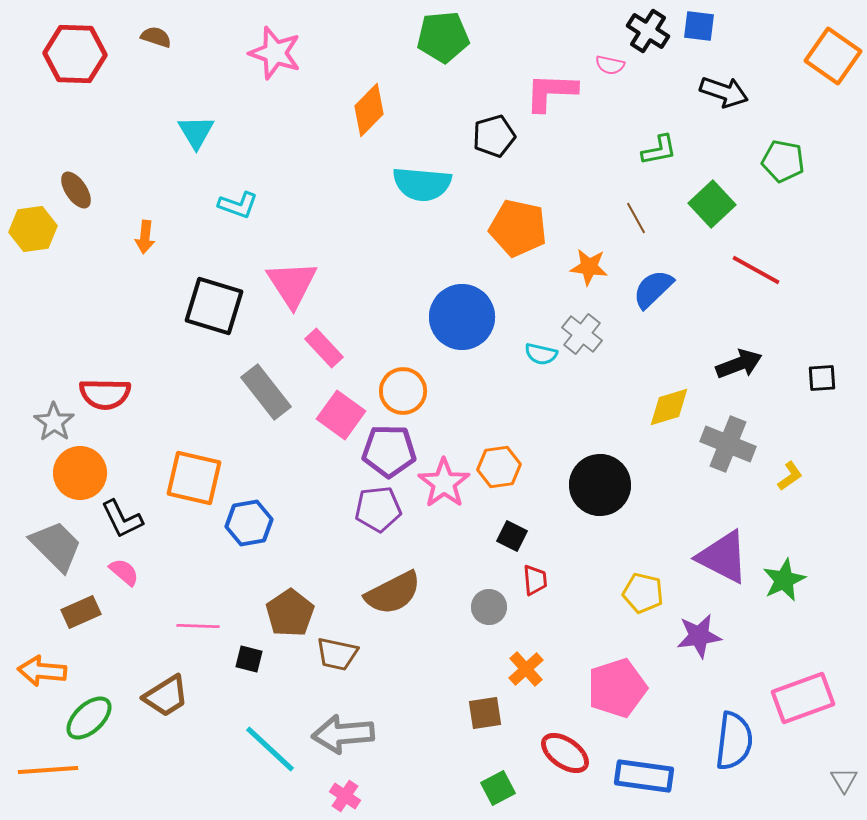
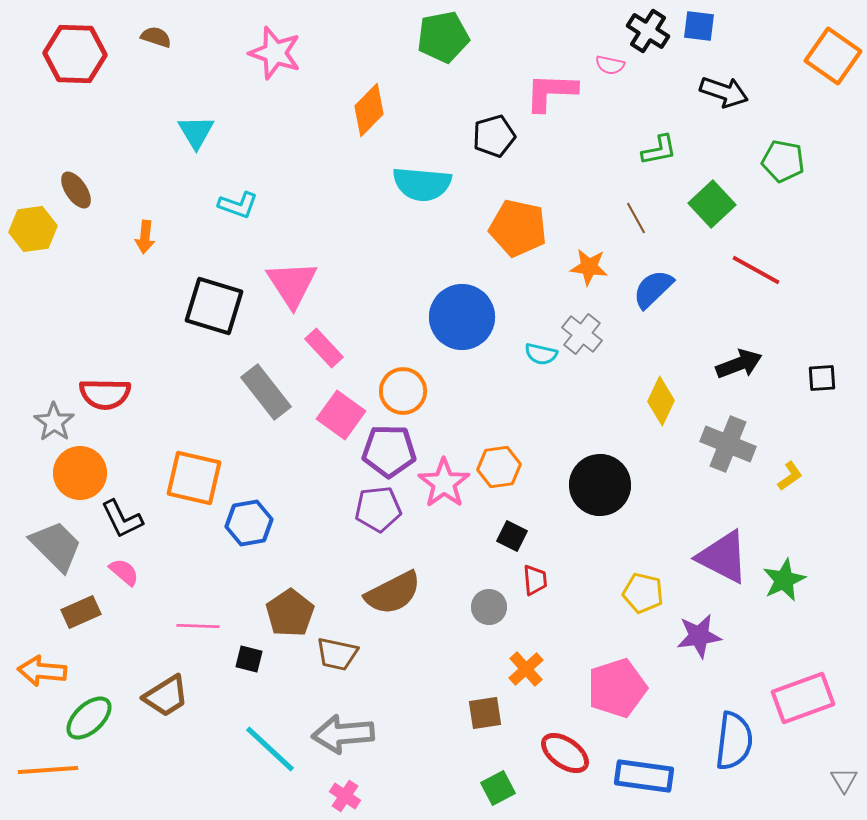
green pentagon at (443, 37): rotated 6 degrees counterclockwise
yellow diamond at (669, 407): moved 8 px left, 6 px up; rotated 48 degrees counterclockwise
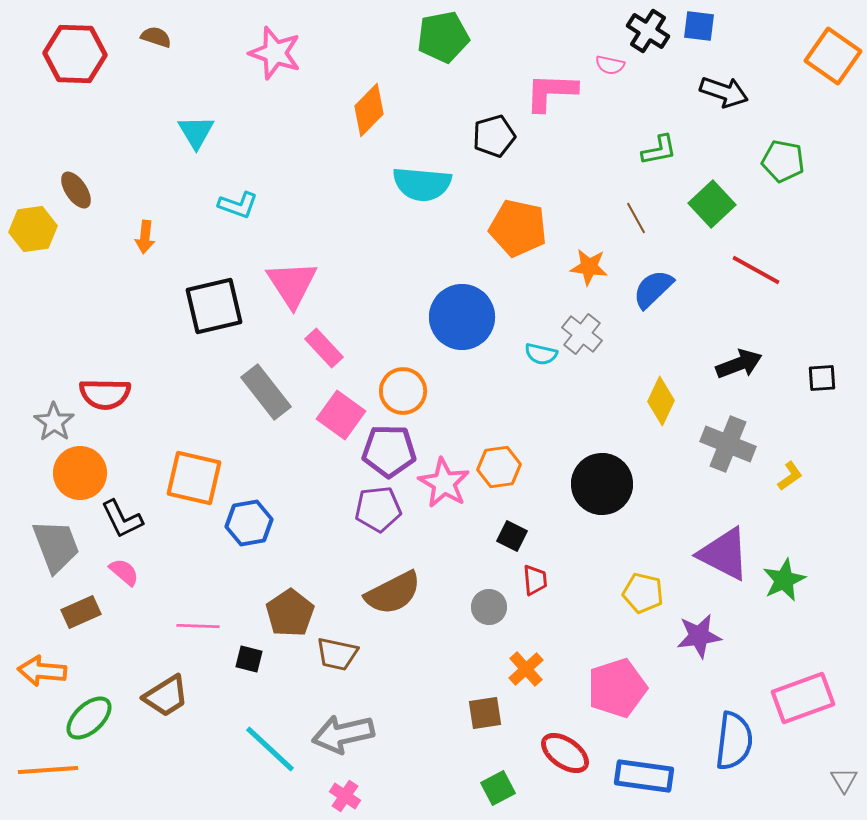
black square at (214, 306): rotated 30 degrees counterclockwise
pink star at (444, 483): rotated 6 degrees counterclockwise
black circle at (600, 485): moved 2 px right, 1 px up
gray trapezoid at (56, 546): rotated 24 degrees clockwise
purple triangle at (723, 557): moved 1 px right, 3 px up
gray arrow at (343, 734): rotated 8 degrees counterclockwise
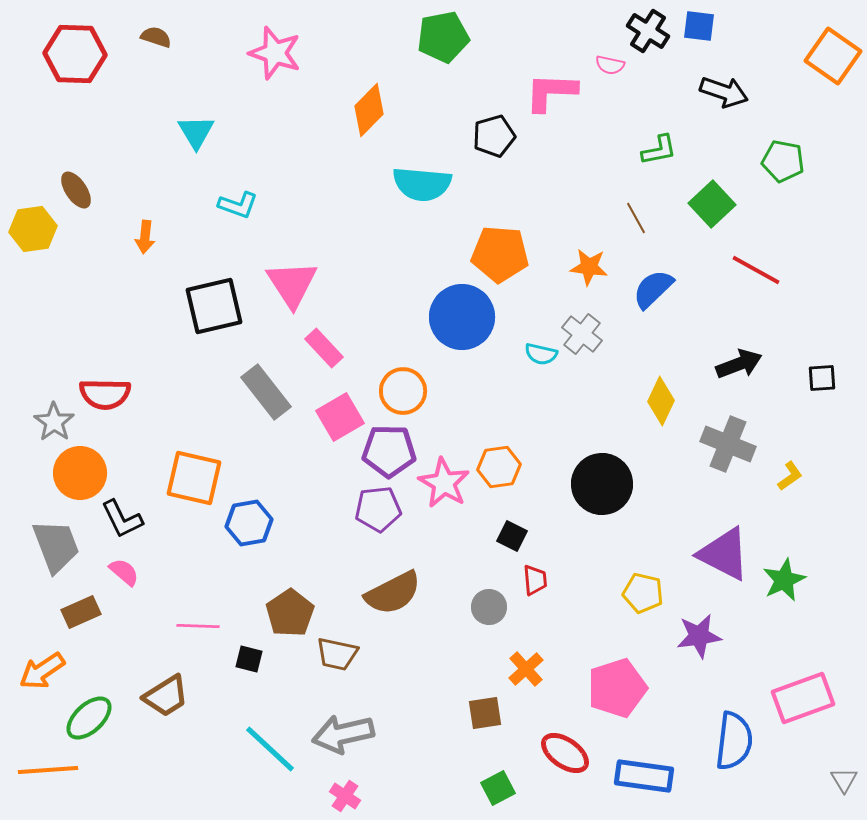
orange pentagon at (518, 228): moved 18 px left, 26 px down; rotated 8 degrees counterclockwise
pink square at (341, 415): moved 1 px left, 2 px down; rotated 24 degrees clockwise
orange arrow at (42, 671): rotated 39 degrees counterclockwise
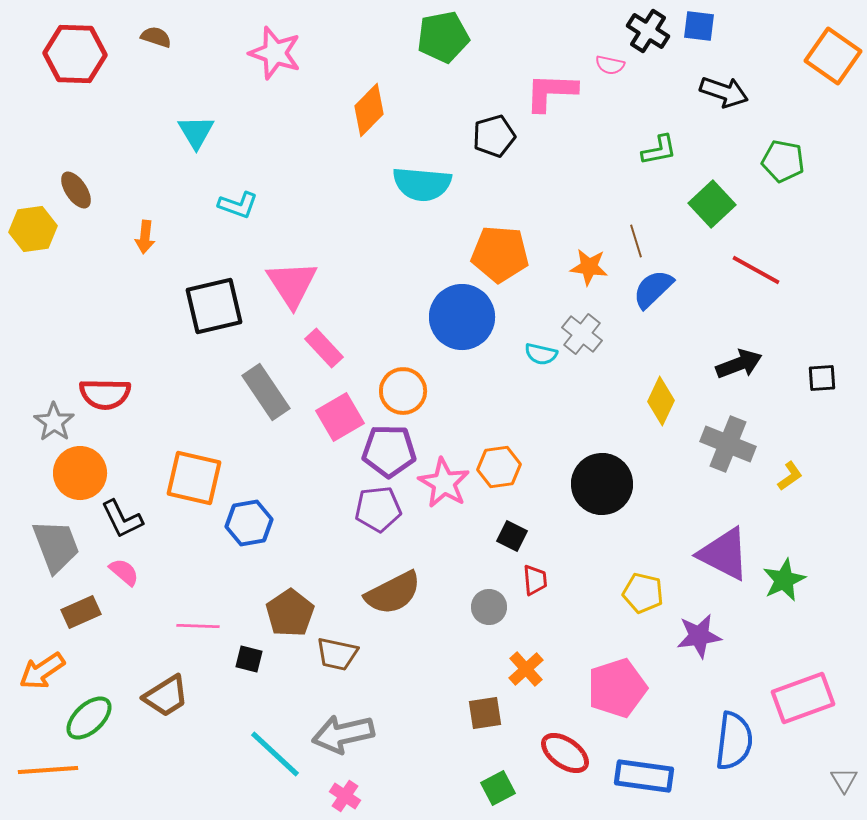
brown line at (636, 218): moved 23 px down; rotated 12 degrees clockwise
gray rectangle at (266, 392): rotated 4 degrees clockwise
cyan line at (270, 749): moved 5 px right, 5 px down
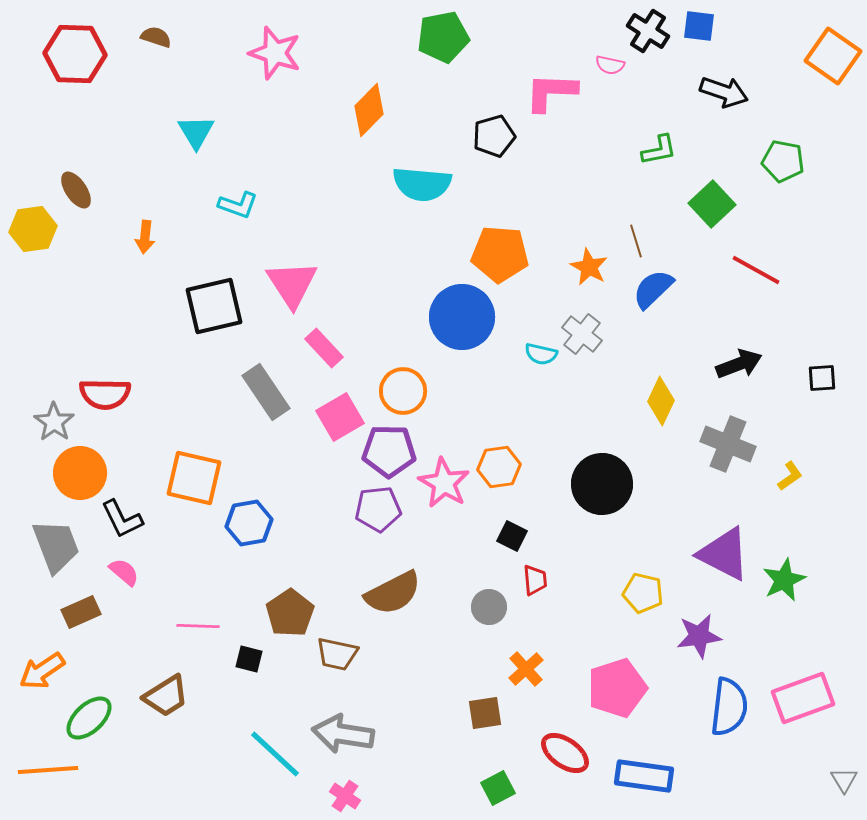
orange star at (589, 267): rotated 21 degrees clockwise
gray arrow at (343, 734): rotated 22 degrees clockwise
blue semicircle at (734, 741): moved 5 px left, 34 px up
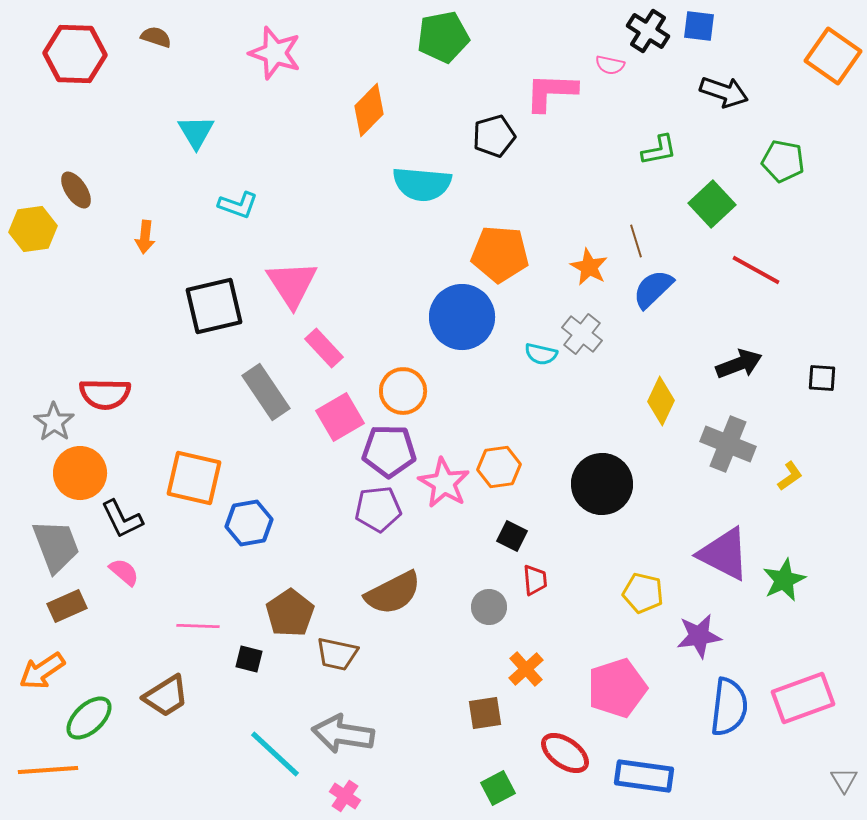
black square at (822, 378): rotated 8 degrees clockwise
brown rectangle at (81, 612): moved 14 px left, 6 px up
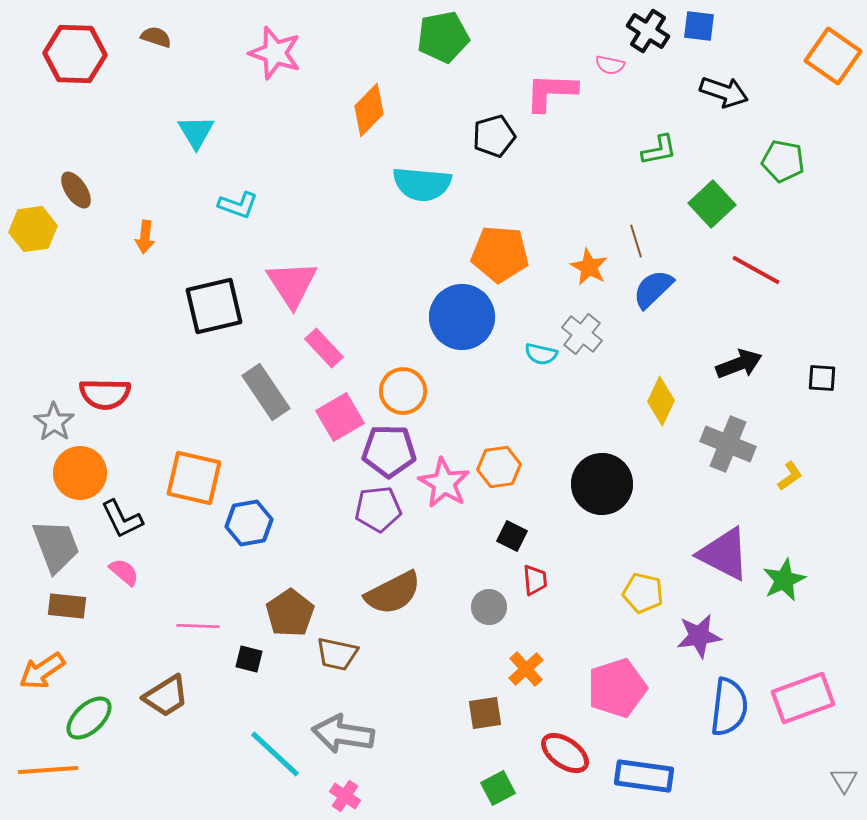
brown rectangle at (67, 606): rotated 30 degrees clockwise
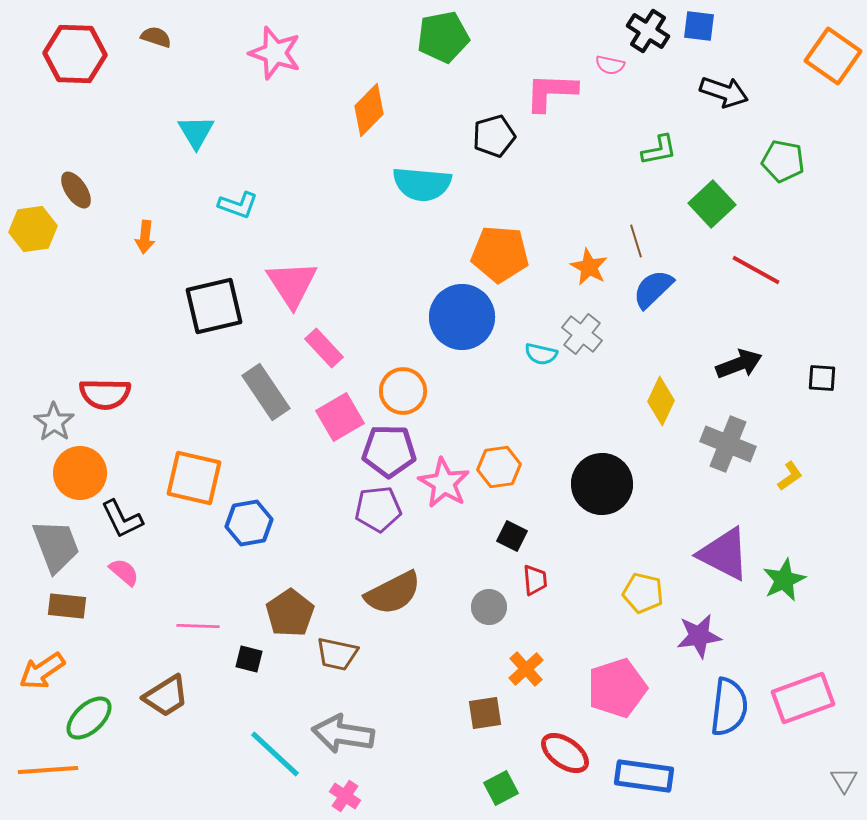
green square at (498, 788): moved 3 px right
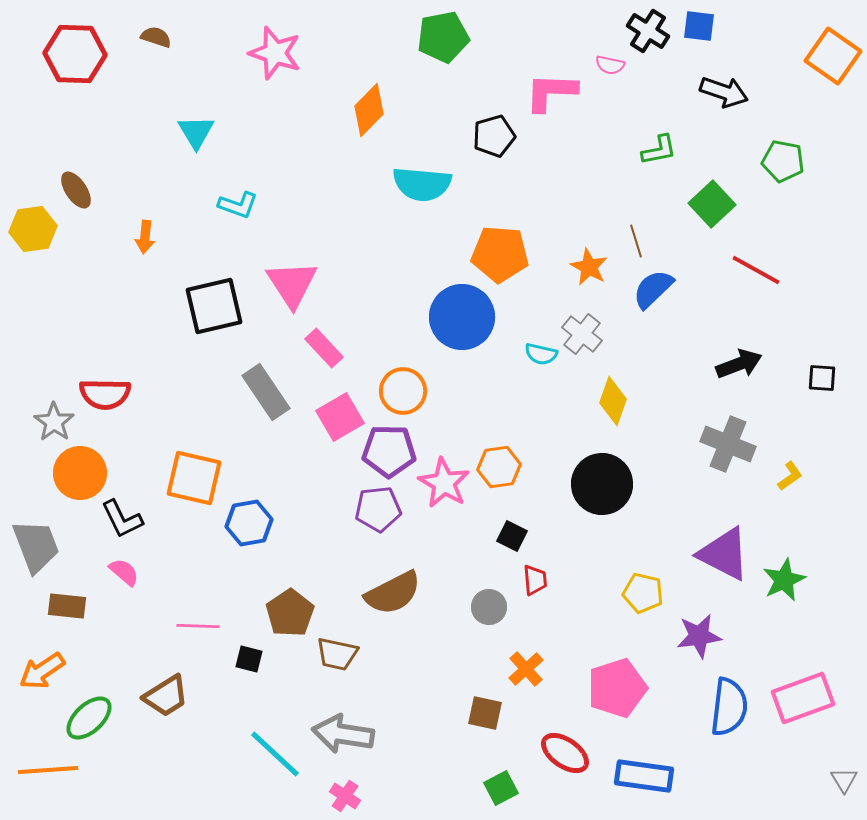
yellow diamond at (661, 401): moved 48 px left; rotated 6 degrees counterclockwise
gray trapezoid at (56, 546): moved 20 px left
brown square at (485, 713): rotated 21 degrees clockwise
